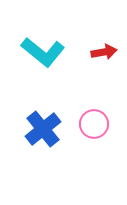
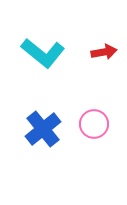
cyan L-shape: moved 1 px down
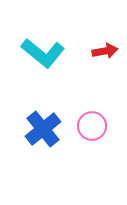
red arrow: moved 1 px right, 1 px up
pink circle: moved 2 px left, 2 px down
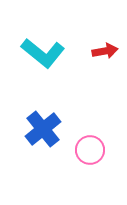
pink circle: moved 2 px left, 24 px down
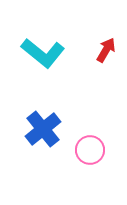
red arrow: moved 1 px right, 1 px up; rotated 50 degrees counterclockwise
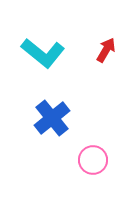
blue cross: moved 9 px right, 11 px up
pink circle: moved 3 px right, 10 px down
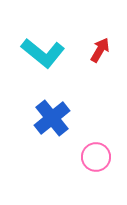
red arrow: moved 6 px left
pink circle: moved 3 px right, 3 px up
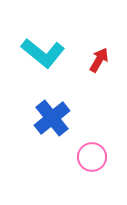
red arrow: moved 1 px left, 10 px down
pink circle: moved 4 px left
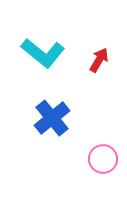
pink circle: moved 11 px right, 2 px down
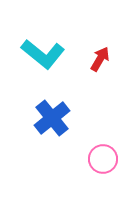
cyan L-shape: moved 1 px down
red arrow: moved 1 px right, 1 px up
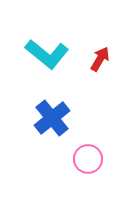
cyan L-shape: moved 4 px right
pink circle: moved 15 px left
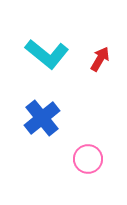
blue cross: moved 10 px left
